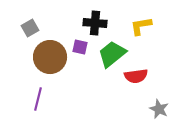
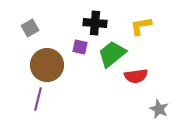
brown circle: moved 3 px left, 8 px down
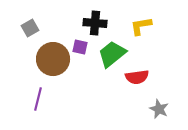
brown circle: moved 6 px right, 6 px up
red semicircle: moved 1 px right, 1 px down
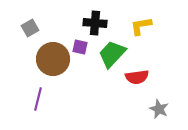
green trapezoid: rotated 8 degrees counterclockwise
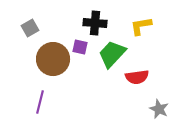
purple line: moved 2 px right, 3 px down
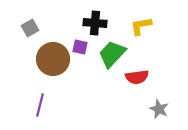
purple line: moved 3 px down
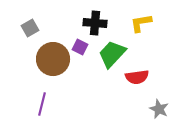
yellow L-shape: moved 3 px up
purple square: rotated 14 degrees clockwise
purple line: moved 2 px right, 1 px up
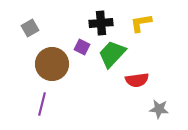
black cross: moved 6 px right; rotated 10 degrees counterclockwise
purple square: moved 2 px right
brown circle: moved 1 px left, 5 px down
red semicircle: moved 3 px down
gray star: rotated 18 degrees counterclockwise
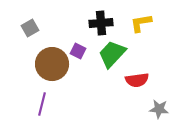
purple square: moved 4 px left, 4 px down
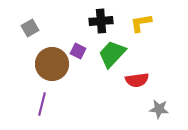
black cross: moved 2 px up
